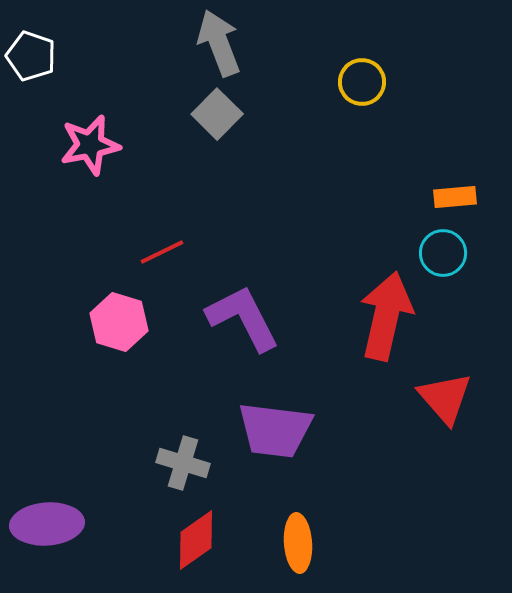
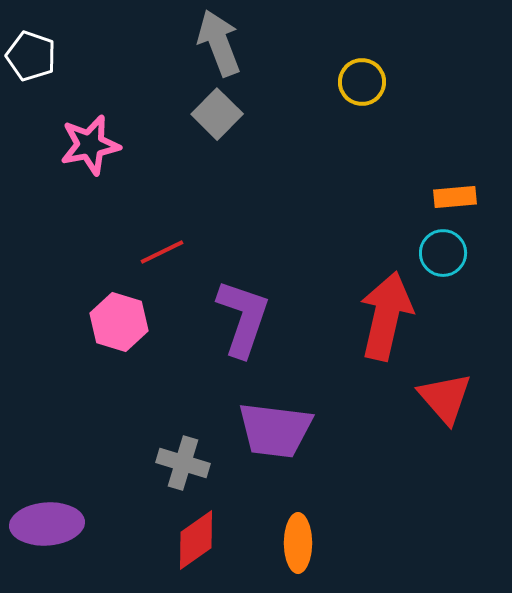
purple L-shape: rotated 46 degrees clockwise
orange ellipse: rotated 4 degrees clockwise
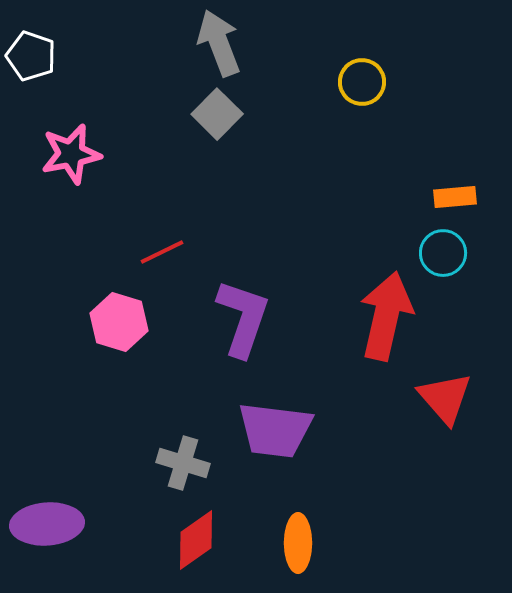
pink star: moved 19 px left, 9 px down
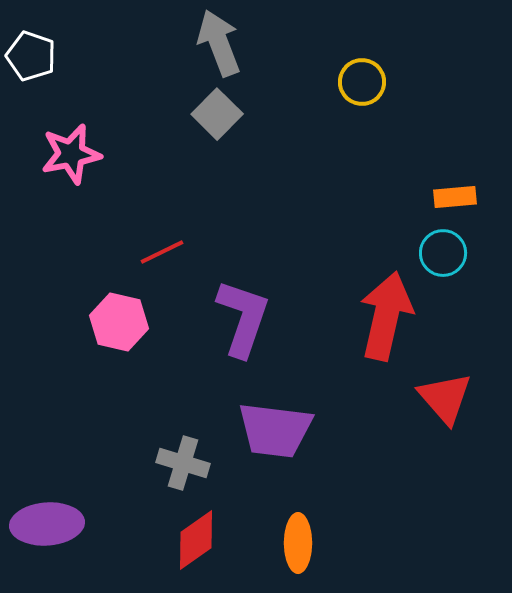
pink hexagon: rotated 4 degrees counterclockwise
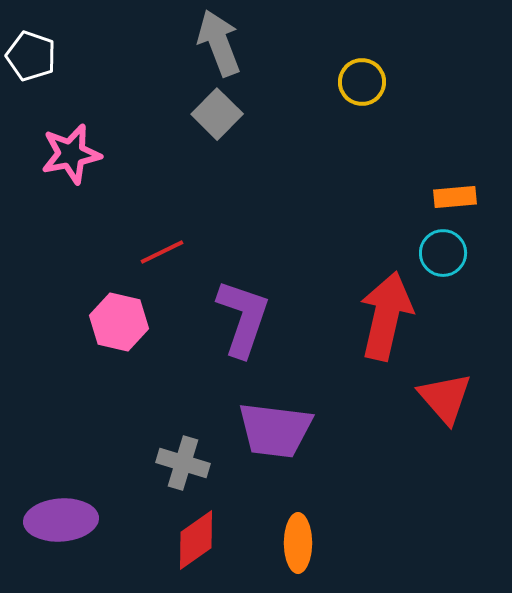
purple ellipse: moved 14 px right, 4 px up
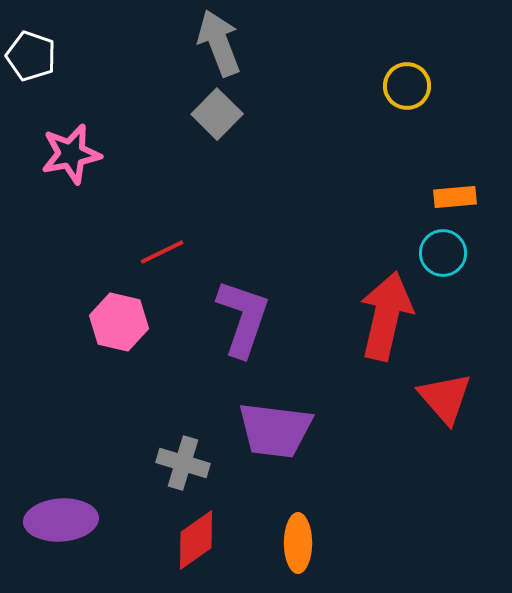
yellow circle: moved 45 px right, 4 px down
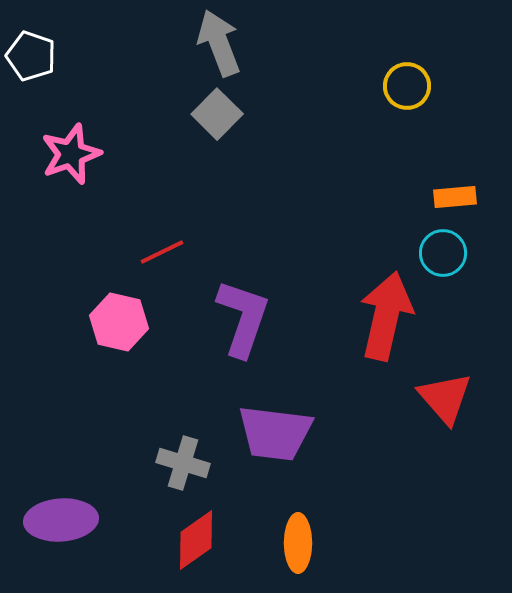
pink star: rotated 8 degrees counterclockwise
purple trapezoid: moved 3 px down
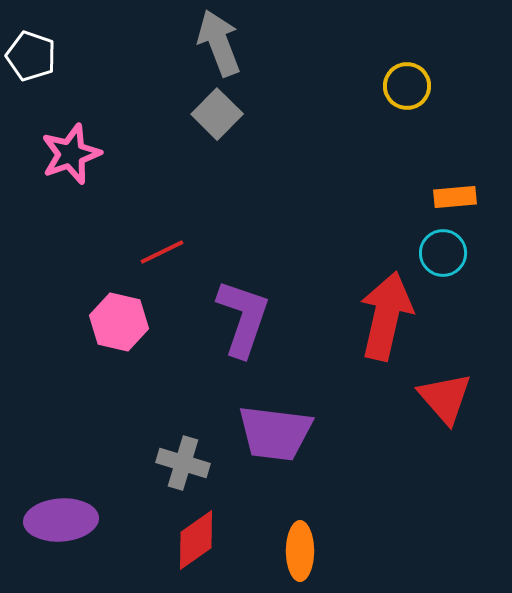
orange ellipse: moved 2 px right, 8 px down
